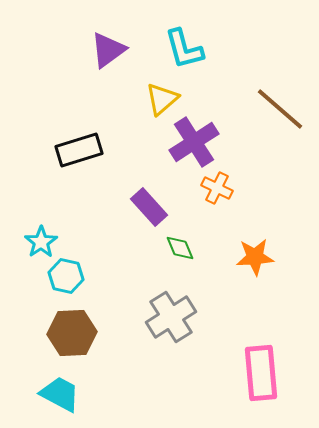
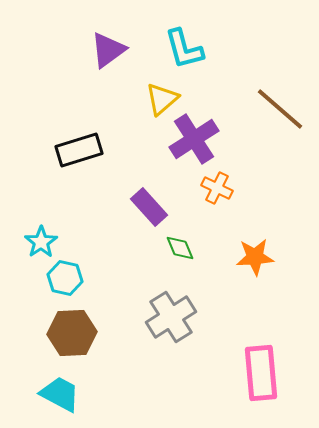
purple cross: moved 3 px up
cyan hexagon: moved 1 px left, 2 px down
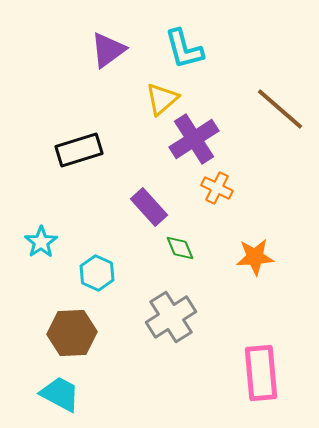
cyan hexagon: moved 32 px right, 5 px up; rotated 12 degrees clockwise
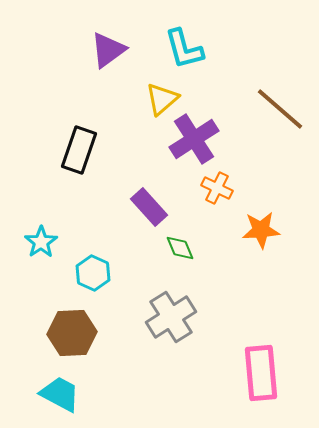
black rectangle: rotated 54 degrees counterclockwise
orange star: moved 6 px right, 27 px up
cyan hexagon: moved 4 px left
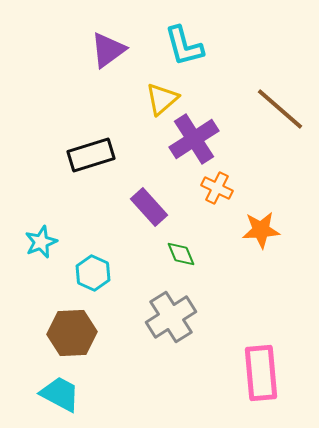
cyan L-shape: moved 3 px up
black rectangle: moved 12 px right, 5 px down; rotated 54 degrees clockwise
cyan star: rotated 12 degrees clockwise
green diamond: moved 1 px right, 6 px down
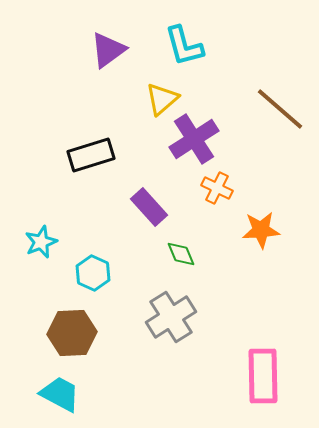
pink rectangle: moved 2 px right, 3 px down; rotated 4 degrees clockwise
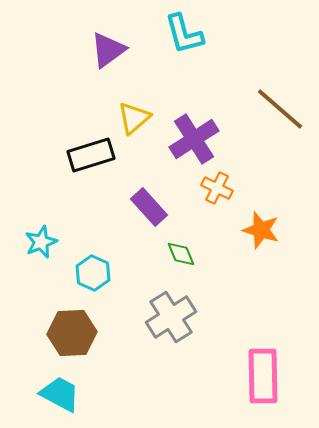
cyan L-shape: moved 12 px up
yellow triangle: moved 28 px left, 19 px down
orange star: rotated 21 degrees clockwise
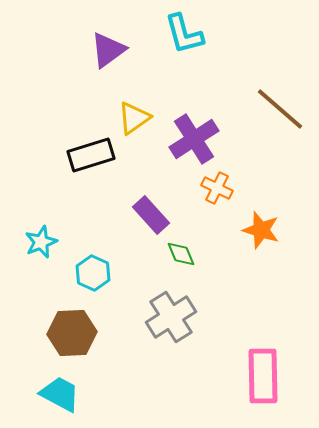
yellow triangle: rotated 6 degrees clockwise
purple rectangle: moved 2 px right, 8 px down
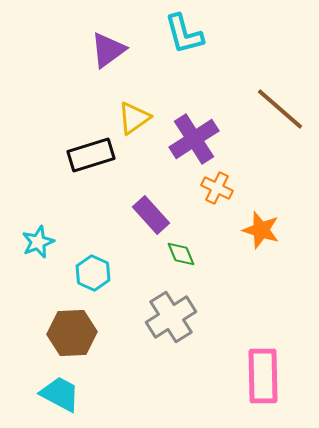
cyan star: moved 3 px left
